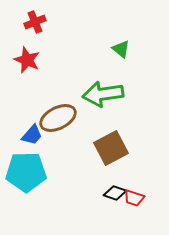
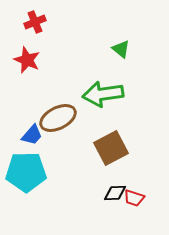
black diamond: rotated 20 degrees counterclockwise
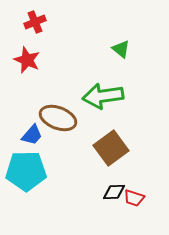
green arrow: moved 2 px down
brown ellipse: rotated 48 degrees clockwise
brown square: rotated 8 degrees counterclockwise
cyan pentagon: moved 1 px up
black diamond: moved 1 px left, 1 px up
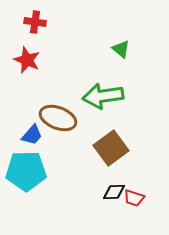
red cross: rotated 30 degrees clockwise
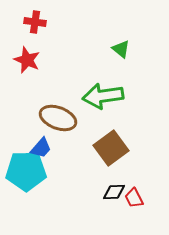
blue trapezoid: moved 9 px right, 13 px down
red trapezoid: rotated 45 degrees clockwise
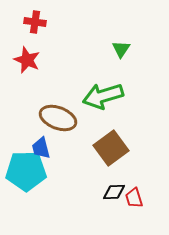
green triangle: rotated 24 degrees clockwise
green arrow: rotated 9 degrees counterclockwise
blue trapezoid: rotated 125 degrees clockwise
red trapezoid: rotated 10 degrees clockwise
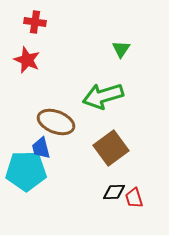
brown ellipse: moved 2 px left, 4 px down
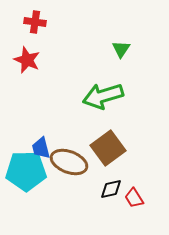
brown ellipse: moved 13 px right, 40 px down
brown square: moved 3 px left
black diamond: moved 3 px left, 3 px up; rotated 10 degrees counterclockwise
red trapezoid: rotated 15 degrees counterclockwise
